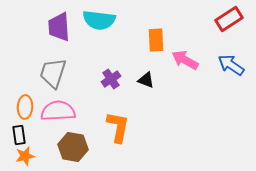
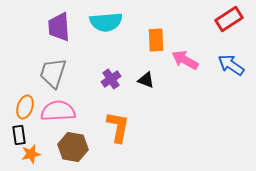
cyan semicircle: moved 7 px right, 2 px down; rotated 12 degrees counterclockwise
orange ellipse: rotated 15 degrees clockwise
orange star: moved 6 px right, 2 px up
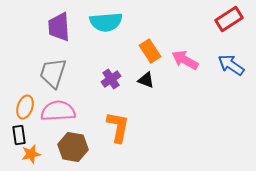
orange rectangle: moved 6 px left, 11 px down; rotated 30 degrees counterclockwise
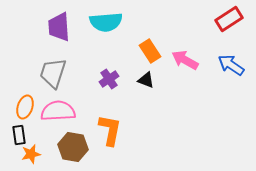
purple cross: moved 2 px left
orange L-shape: moved 8 px left, 3 px down
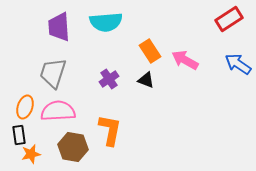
blue arrow: moved 7 px right, 1 px up
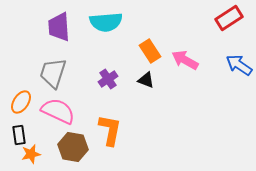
red rectangle: moved 1 px up
blue arrow: moved 1 px right, 1 px down
purple cross: moved 1 px left
orange ellipse: moved 4 px left, 5 px up; rotated 15 degrees clockwise
pink semicircle: rotated 28 degrees clockwise
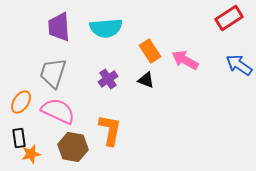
cyan semicircle: moved 6 px down
black rectangle: moved 3 px down
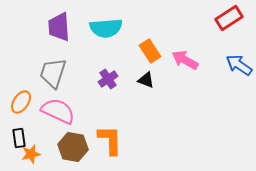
orange L-shape: moved 10 px down; rotated 12 degrees counterclockwise
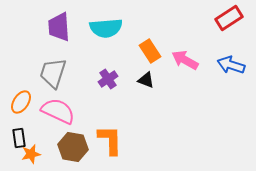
blue arrow: moved 8 px left; rotated 16 degrees counterclockwise
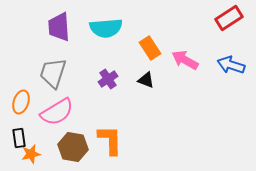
orange rectangle: moved 3 px up
orange ellipse: rotated 15 degrees counterclockwise
pink semicircle: moved 1 px left, 1 px down; rotated 124 degrees clockwise
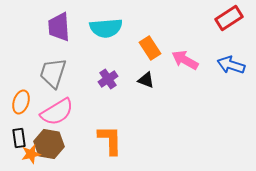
brown hexagon: moved 24 px left, 3 px up
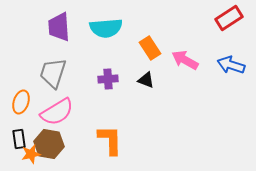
purple cross: rotated 30 degrees clockwise
black rectangle: moved 1 px down
